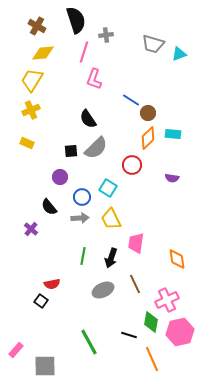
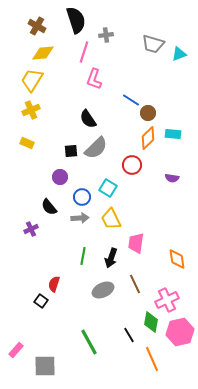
purple cross at (31, 229): rotated 24 degrees clockwise
red semicircle at (52, 284): moved 2 px right; rotated 119 degrees clockwise
black line at (129, 335): rotated 42 degrees clockwise
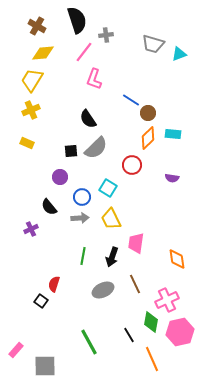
black semicircle at (76, 20): moved 1 px right
pink line at (84, 52): rotated 20 degrees clockwise
black arrow at (111, 258): moved 1 px right, 1 px up
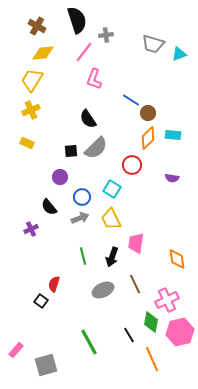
cyan rectangle at (173, 134): moved 1 px down
cyan square at (108, 188): moved 4 px right, 1 px down
gray arrow at (80, 218): rotated 18 degrees counterclockwise
green line at (83, 256): rotated 24 degrees counterclockwise
gray square at (45, 366): moved 1 px right, 1 px up; rotated 15 degrees counterclockwise
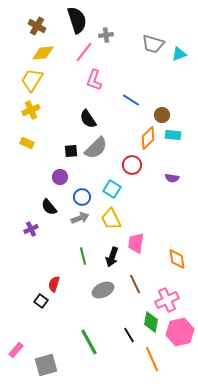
pink L-shape at (94, 79): moved 1 px down
brown circle at (148, 113): moved 14 px right, 2 px down
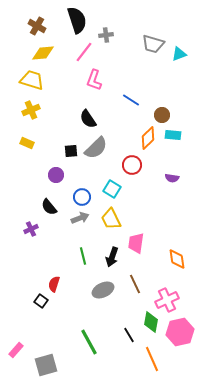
yellow trapezoid at (32, 80): rotated 75 degrees clockwise
purple circle at (60, 177): moved 4 px left, 2 px up
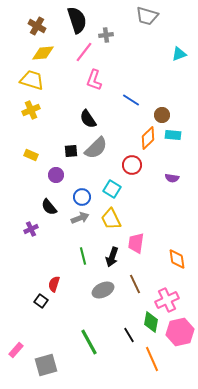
gray trapezoid at (153, 44): moved 6 px left, 28 px up
yellow rectangle at (27, 143): moved 4 px right, 12 px down
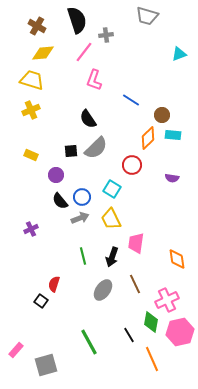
black semicircle at (49, 207): moved 11 px right, 6 px up
gray ellipse at (103, 290): rotated 30 degrees counterclockwise
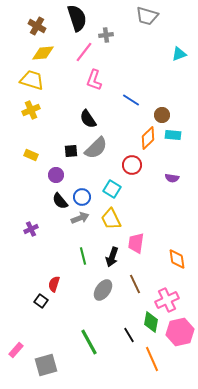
black semicircle at (77, 20): moved 2 px up
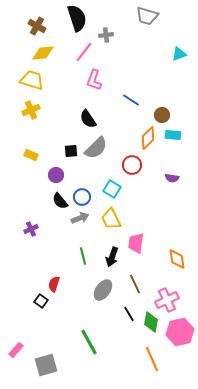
black line at (129, 335): moved 21 px up
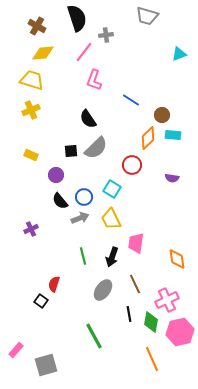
blue circle at (82, 197): moved 2 px right
black line at (129, 314): rotated 21 degrees clockwise
green line at (89, 342): moved 5 px right, 6 px up
